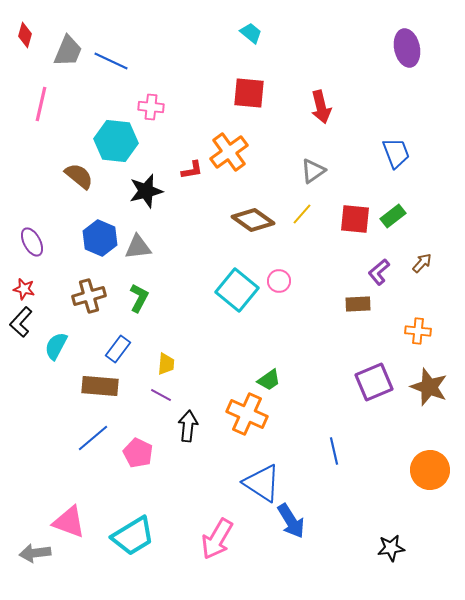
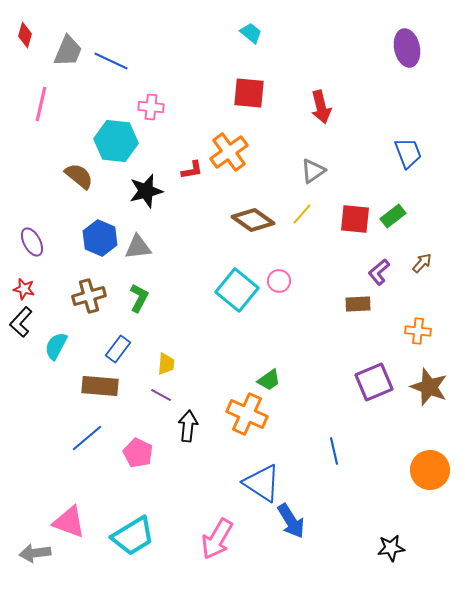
blue trapezoid at (396, 153): moved 12 px right
blue line at (93, 438): moved 6 px left
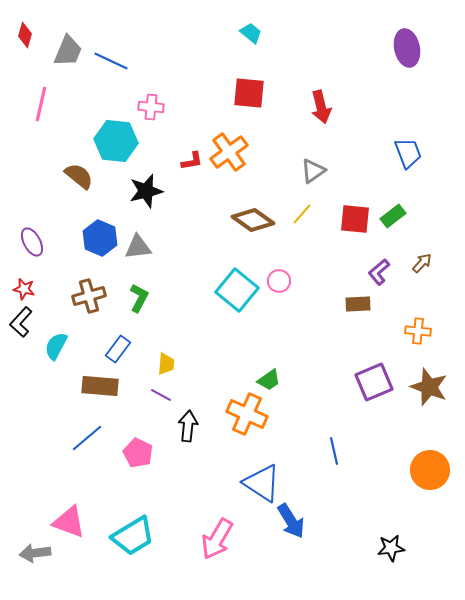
red L-shape at (192, 170): moved 9 px up
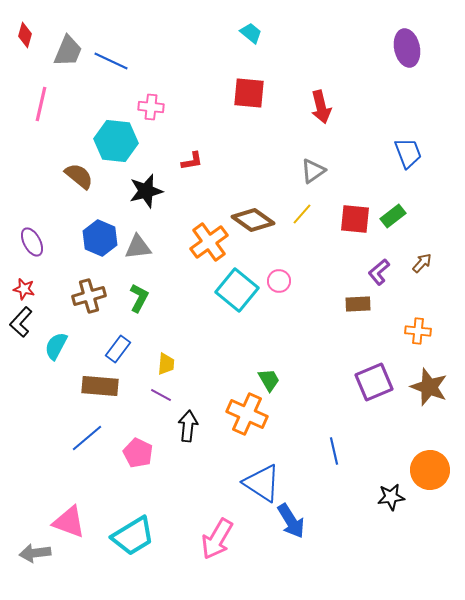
orange cross at (229, 152): moved 20 px left, 90 px down
green trapezoid at (269, 380): rotated 85 degrees counterclockwise
black star at (391, 548): moved 51 px up
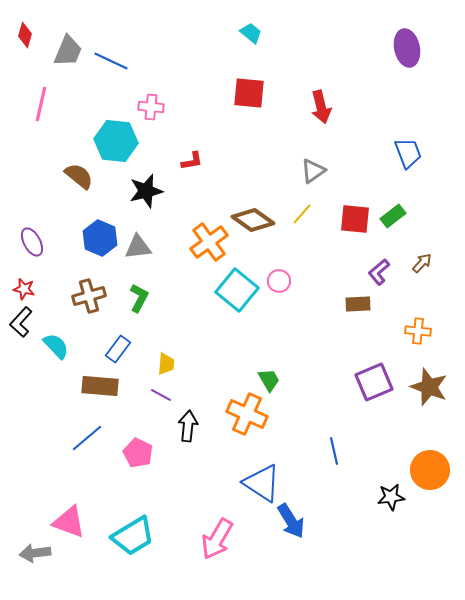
cyan semicircle at (56, 346): rotated 108 degrees clockwise
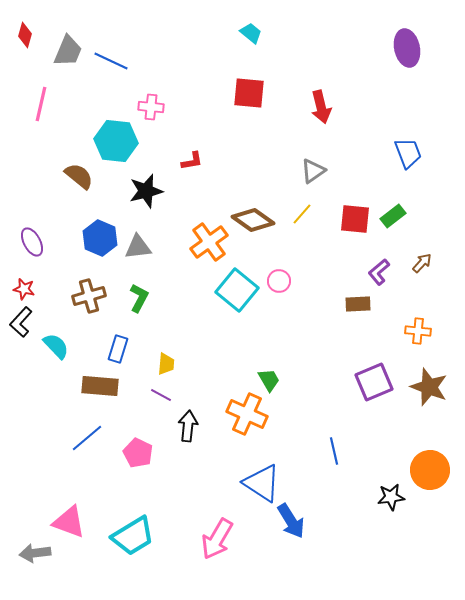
blue rectangle at (118, 349): rotated 20 degrees counterclockwise
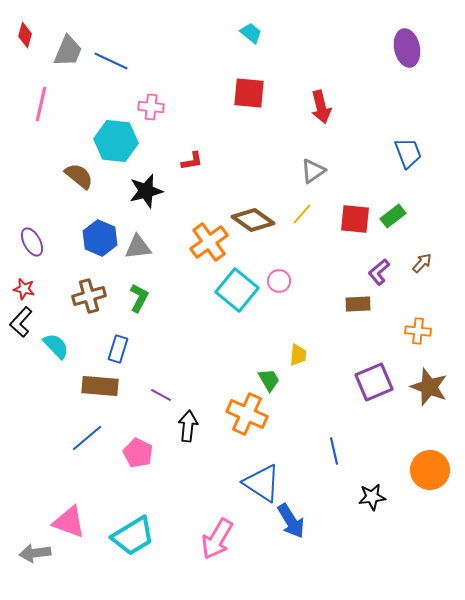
yellow trapezoid at (166, 364): moved 132 px right, 9 px up
black star at (391, 497): moved 19 px left
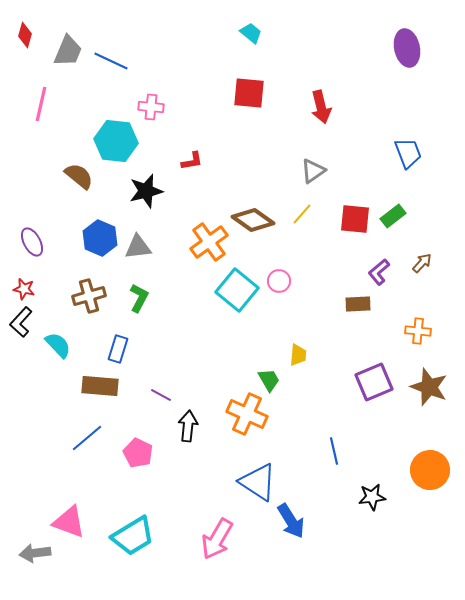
cyan semicircle at (56, 346): moved 2 px right, 1 px up
blue triangle at (262, 483): moved 4 px left, 1 px up
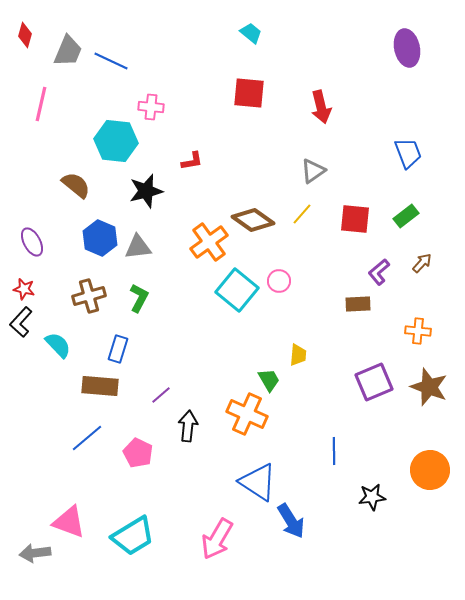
brown semicircle at (79, 176): moved 3 px left, 9 px down
green rectangle at (393, 216): moved 13 px right
purple line at (161, 395): rotated 70 degrees counterclockwise
blue line at (334, 451): rotated 12 degrees clockwise
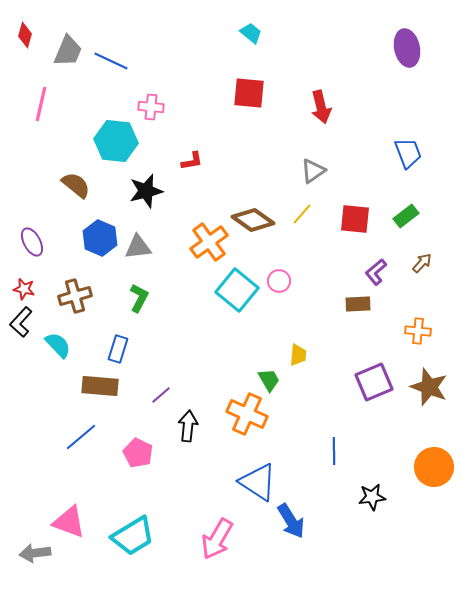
purple L-shape at (379, 272): moved 3 px left
brown cross at (89, 296): moved 14 px left
blue line at (87, 438): moved 6 px left, 1 px up
orange circle at (430, 470): moved 4 px right, 3 px up
